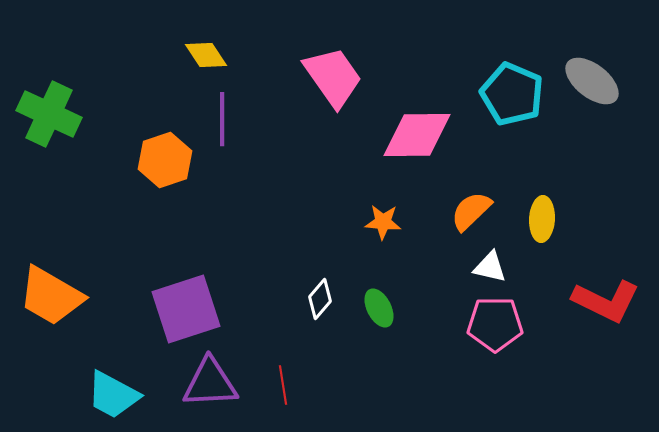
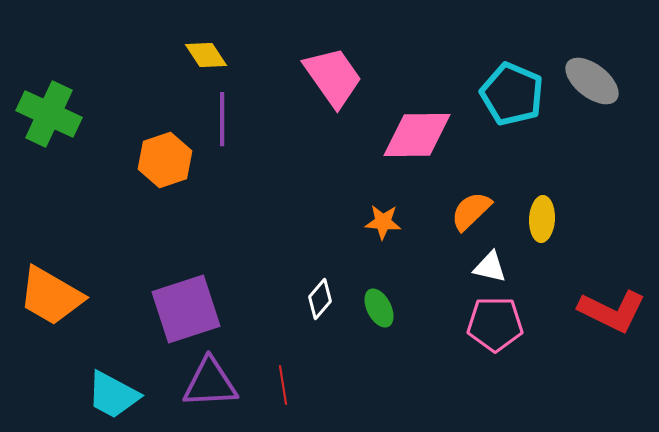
red L-shape: moved 6 px right, 10 px down
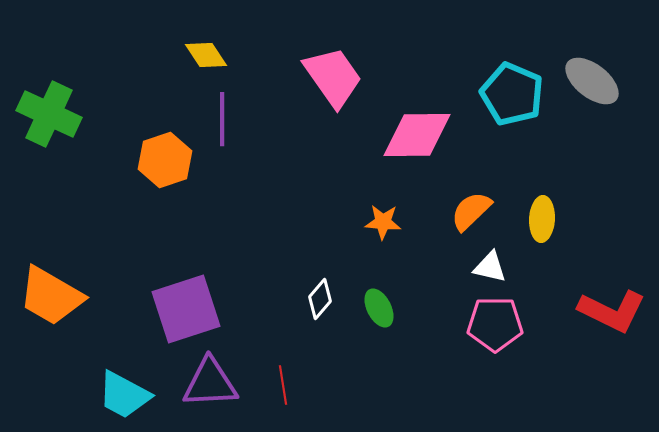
cyan trapezoid: moved 11 px right
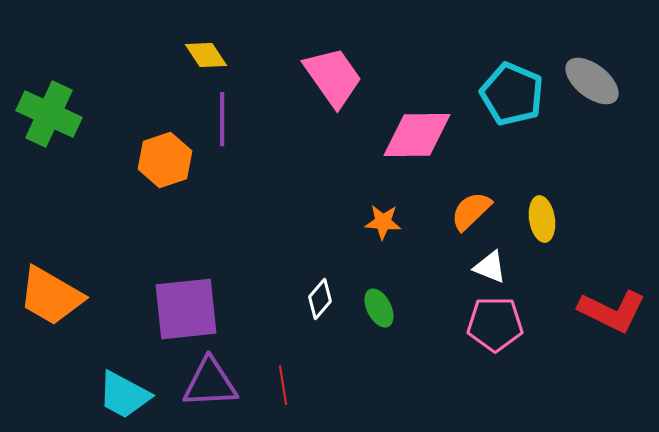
yellow ellipse: rotated 12 degrees counterclockwise
white triangle: rotated 9 degrees clockwise
purple square: rotated 12 degrees clockwise
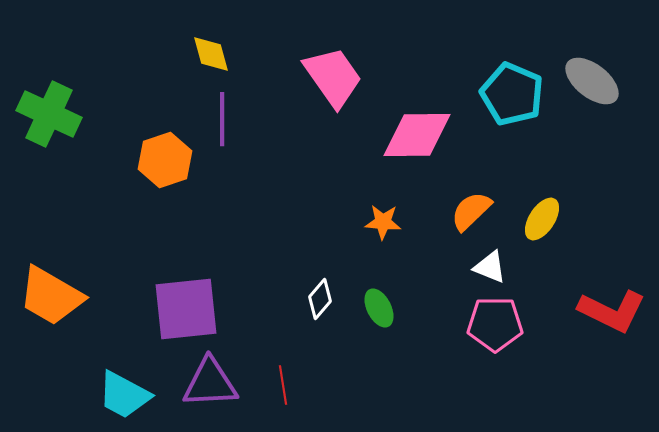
yellow diamond: moved 5 px right, 1 px up; rotated 18 degrees clockwise
yellow ellipse: rotated 42 degrees clockwise
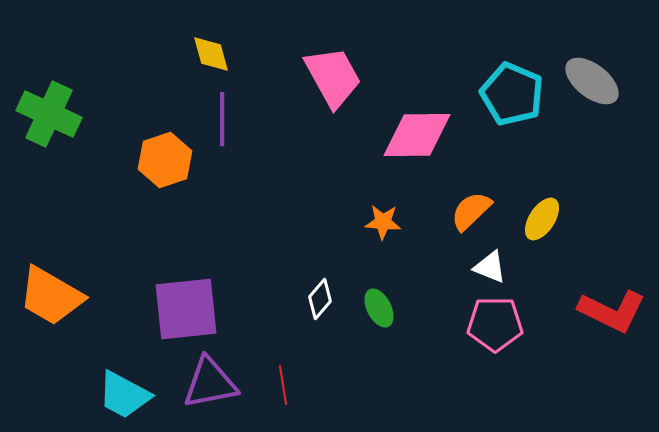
pink trapezoid: rotated 6 degrees clockwise
purple triangle: rotated 8 degrees counterclockwise
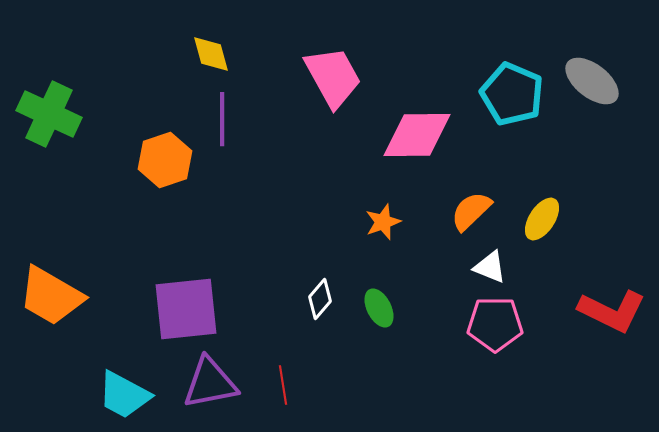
orange star: rotated 24 degrees counterclockwise
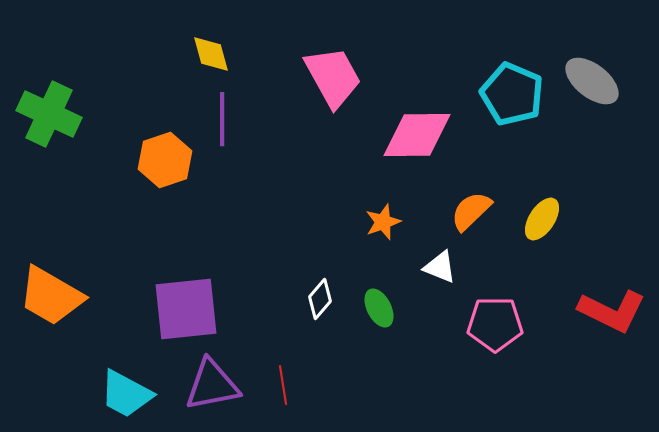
white triangle: moved 50 px left
purple triangle: moved 2 px right, 2 px down
cyan trapezoid: moved 2 px right, 1 px up
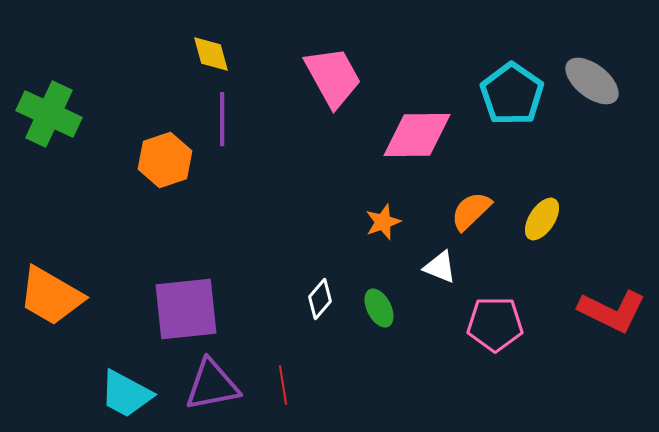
cyan pentagon: rotated 12 degrees clockwise
